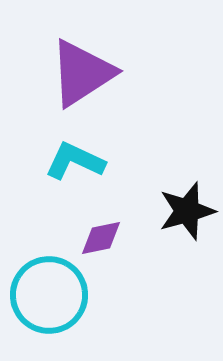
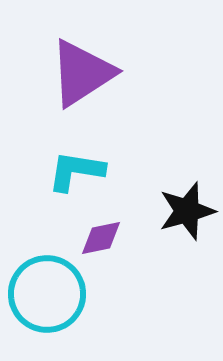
cyan L-shape: moved 1 px right, 10 px down; rotated 16 degrees counterclockwise
cyan circle: moved 2 px left, 1 px up
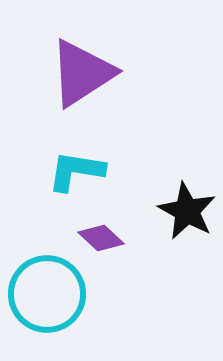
black star: rotated 28 degrees counterclockwise
purple diamond: rotated 54 degrees clockwise
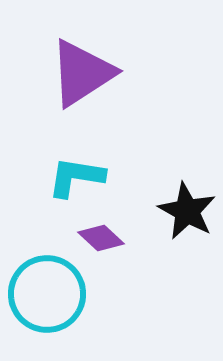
cyan L-shape: moved 6 px down
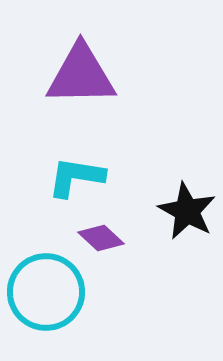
purple triangle: moved 1 px left, 2 px down; rotated 32 degrees clockwise
cyan circle: moved 1 px left, 2 px up
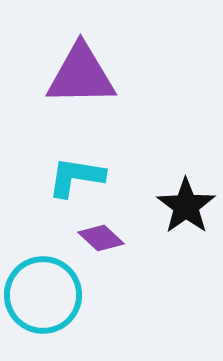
black star: moved 1 px left, 5 px up; rotated 8 degrees clockwise
cyan circle: moved 3 px left, 3 px down
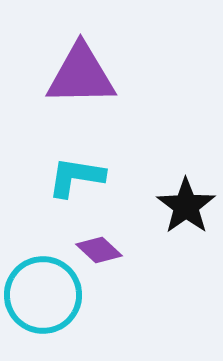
purple diamond: moved 2 px left, 12 px down
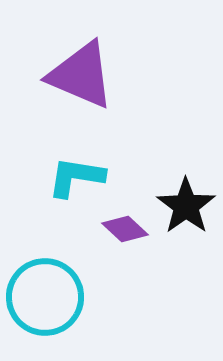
purple triangle: rotated 24 degrees clockwise
purple diamond: moved 26 px right, 21 px up
cyan circle: moved 2 px right, 2 px down
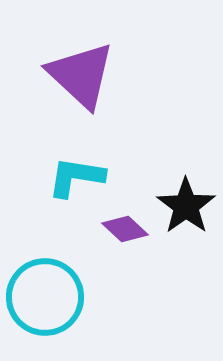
purple triangle: rotated 20 degrees clockwise
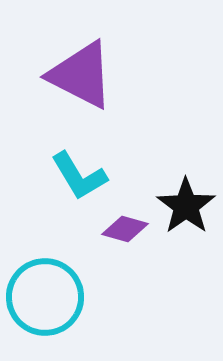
purple triangle: rotated 16 degrees counterclockwise
cyan L-shape: moved 3 px right, 1 px up; rotated 130 degrees counterclockwise
purple diamond: rotated 27 degrees counterclockwise
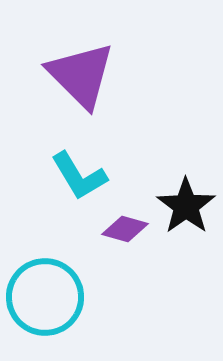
purple triangle: rotated 18 degrees clockwise
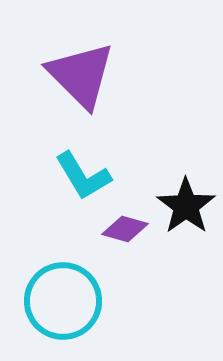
cyan L-shape: moved 4 px right
cyan circle: moved 18 px right, 4 px down
